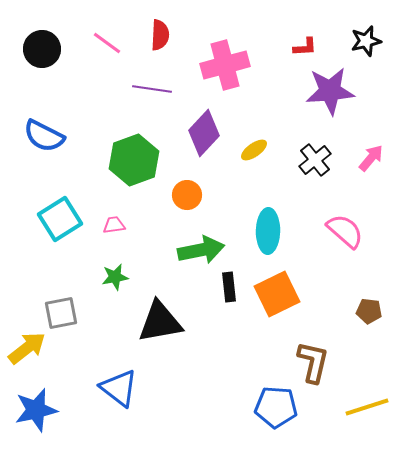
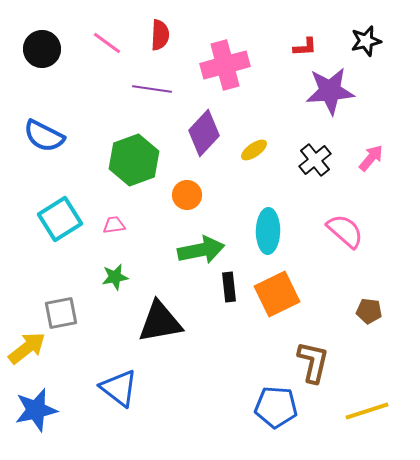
yellow line: moved 4 px down
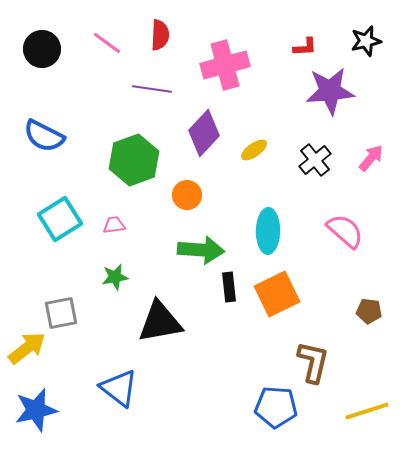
green arrow: rotated 15 degrees clockwise
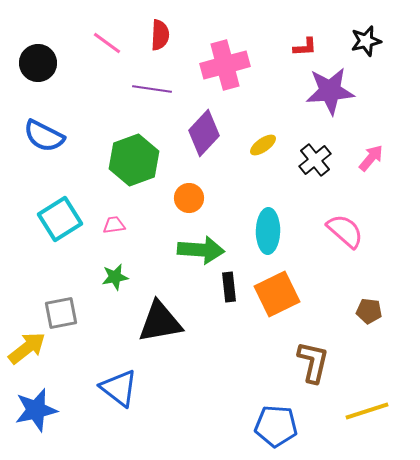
black circle: moved 4 px left, 14 px down
yellow ellipse: moved 9 px right, 5 px up
orange circle: moved 2 px right, 3 px down
blue pentagon: moved 19 px down
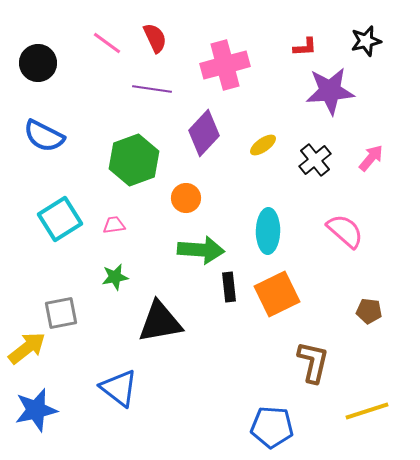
red semicircle: moved 5 px left, 3 px down; rotated 28 degrees counterclockwise
orange circle: moved 3 px left
blue pentagon: moved 4 px left, 1 px down
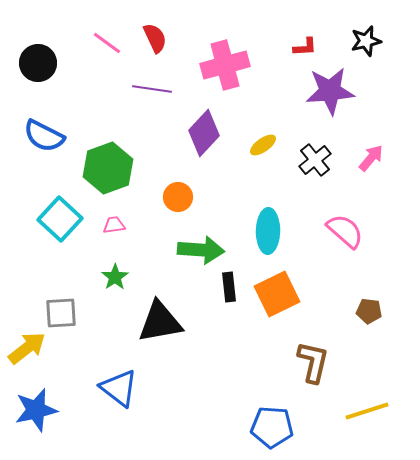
green hexagon: moved 26 px left, 8 px down
orange circle: moved 8 px left, 1 px up
cyan square: rotated 15 degrees counterclockwise
green star: rotated 24 degrees counterclockwise
gray square: rotated 8 degrees clockwise
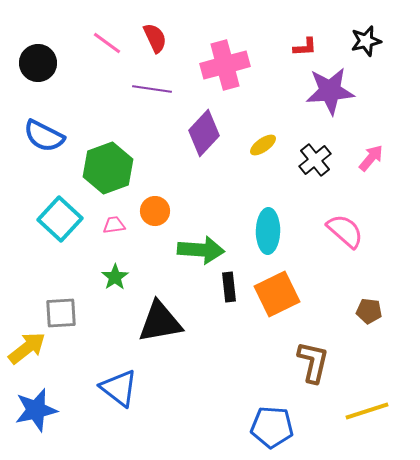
orange circle: moved 23 px left, 14 px down
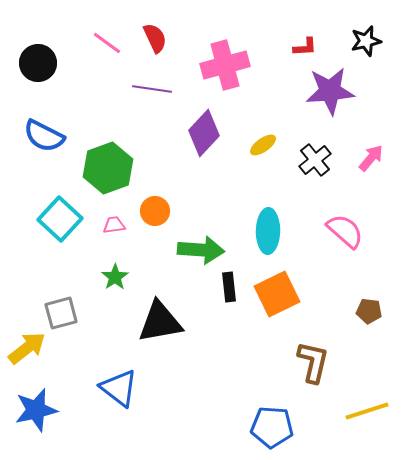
gray square: rotated 12 degrees counterclockwise
